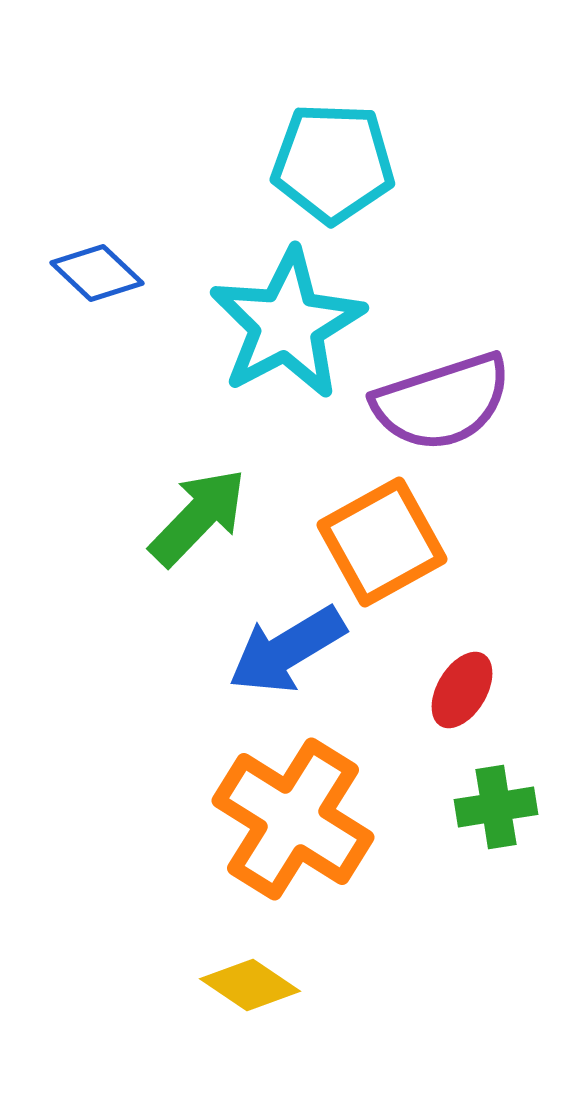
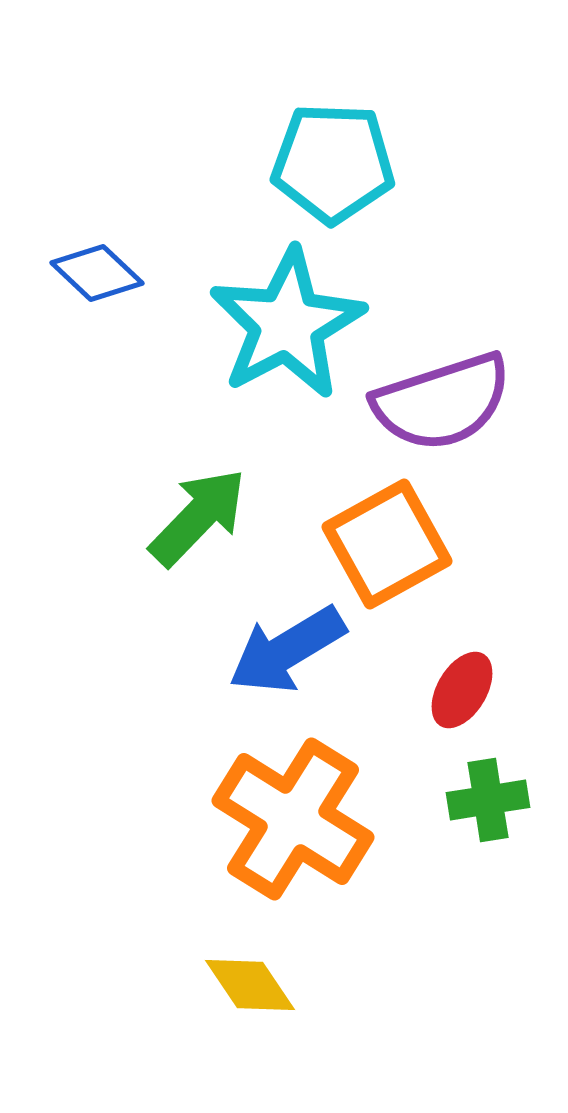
orange square: moved 5 px right, 2 px down
green cross: moved 8 px left, 7 px up
yellow diamond: rotated 22 degrees clockwise
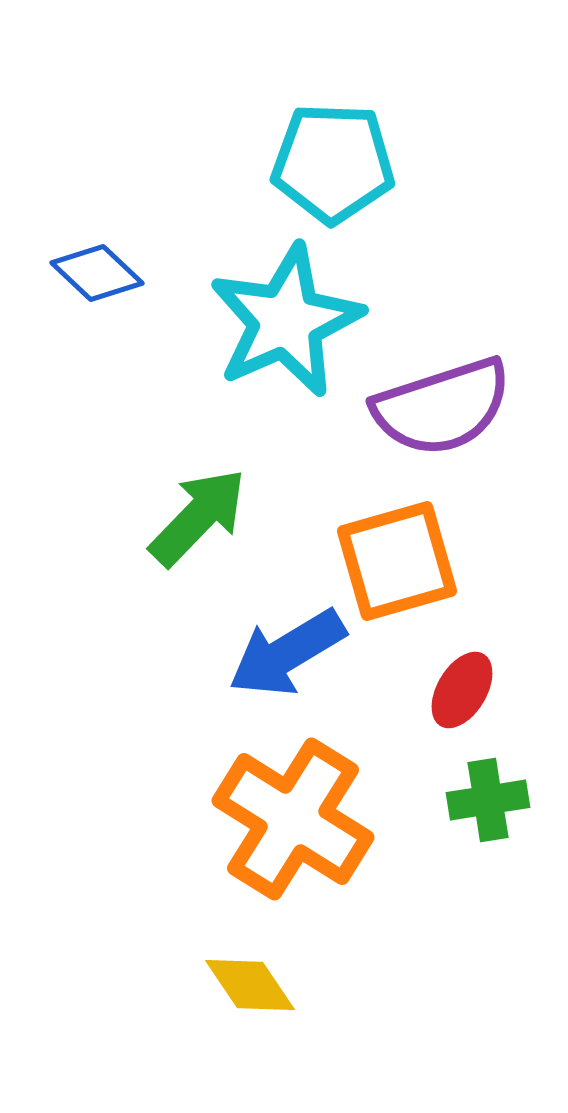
cyan star: moved 1 px left, 3 px up; rotated 4 degrees clockwise
purple semicircle: moved 5 px down
orange square: moved 10 px right, 17 px down; rotated 13 degrees clockwise
blue arrow: moved 3 px down
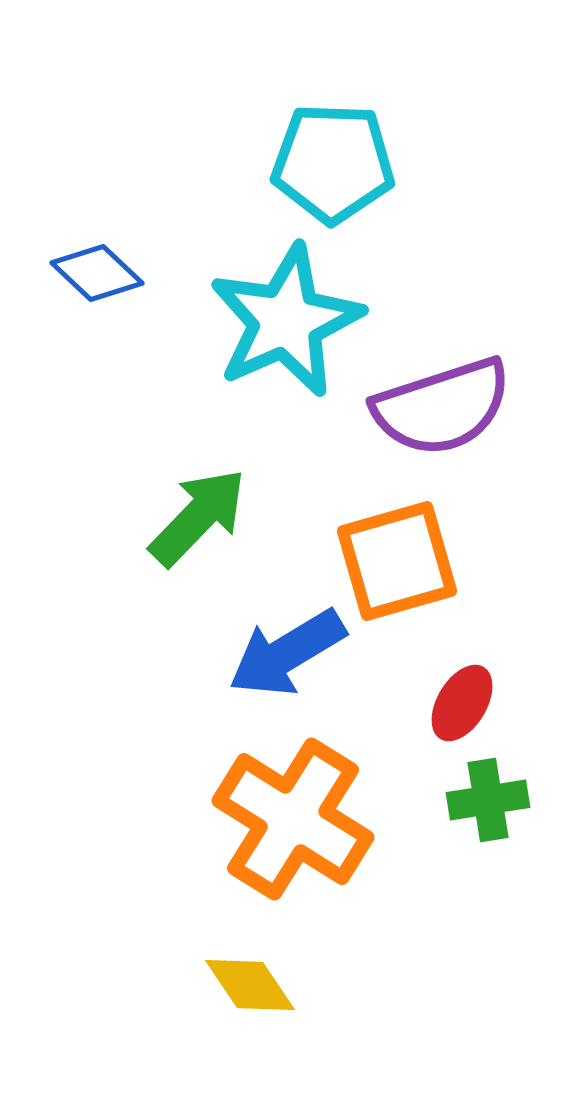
red ellipse: moved 13 px down
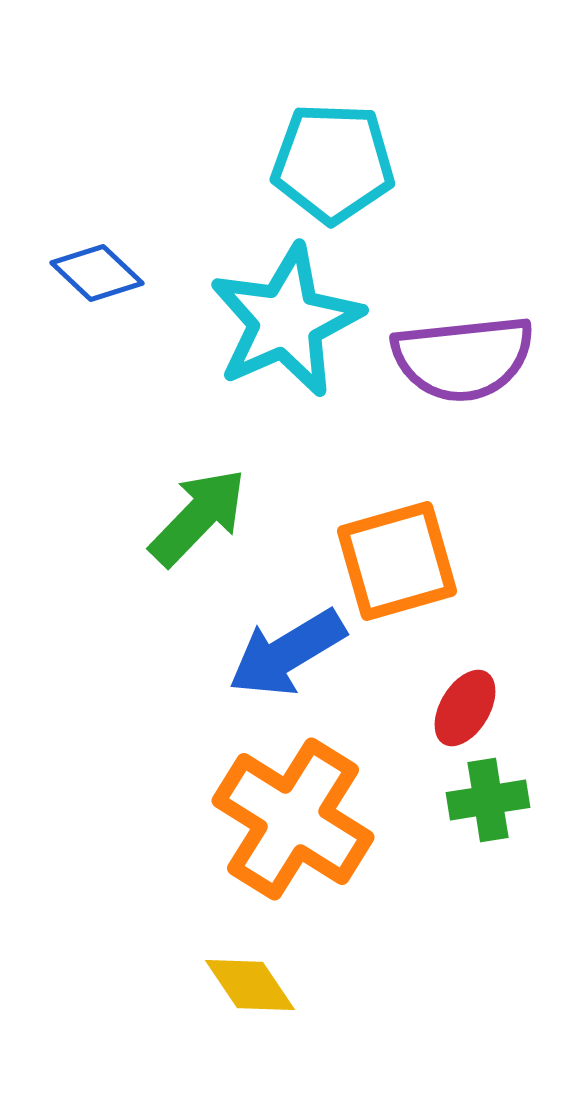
purple semicircle: moved 21 px right, 49 px up; rotated 12 degrees clockwise
red ellipse: moved 3 px right, 5 px down
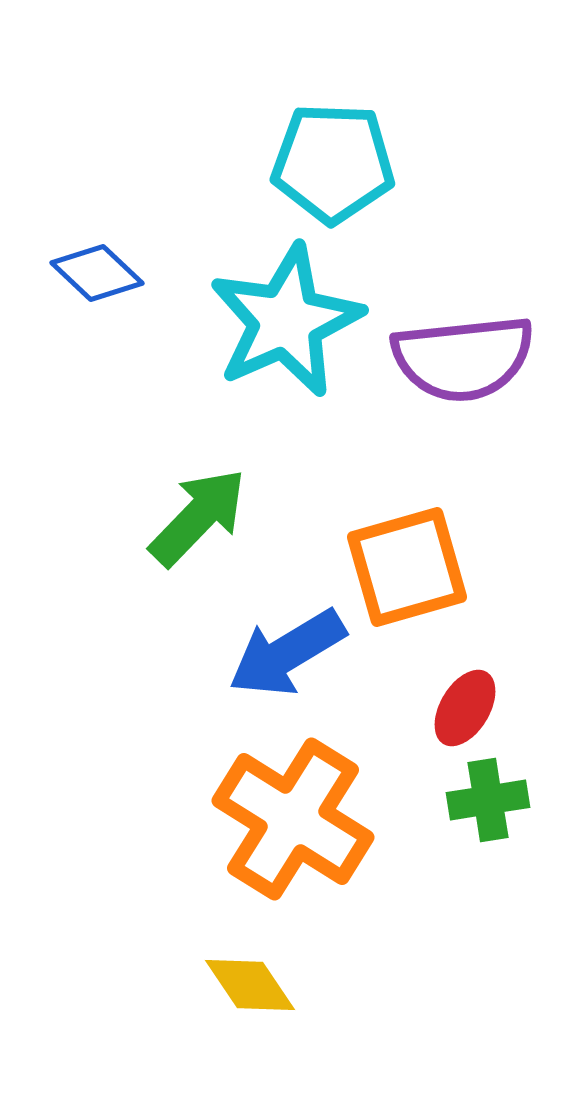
orange square: moved 10 px right, 6 px down
